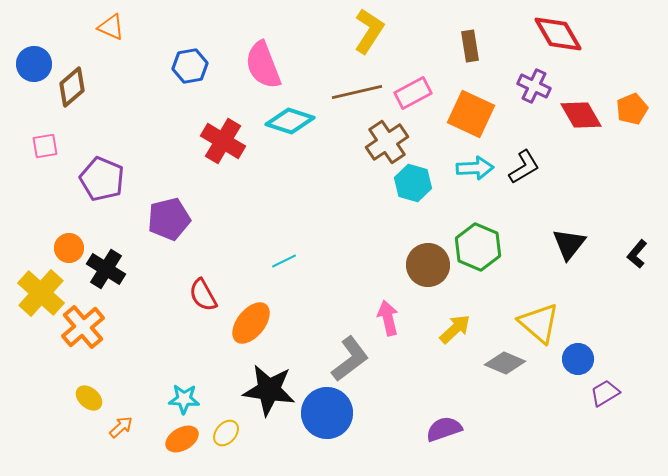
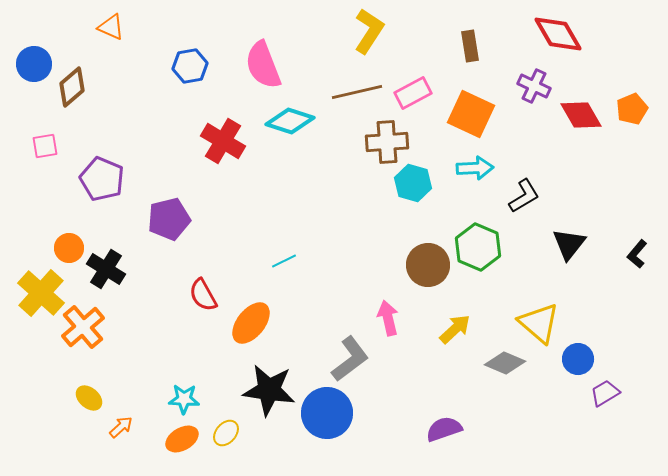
brown cross at (387, 142): rotated 30 degrees clockwise
black L-shape at (524, 167): moved 29 px down
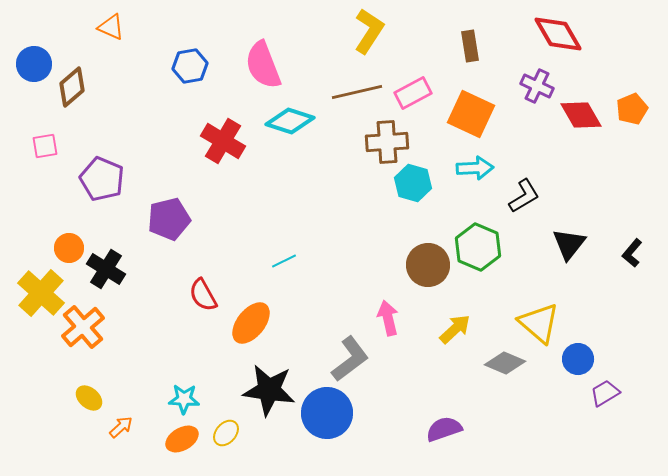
purple cross at (534, 86): moved 3 px right
black L-shape at (637, 254): moved 5 px left, 1 px up
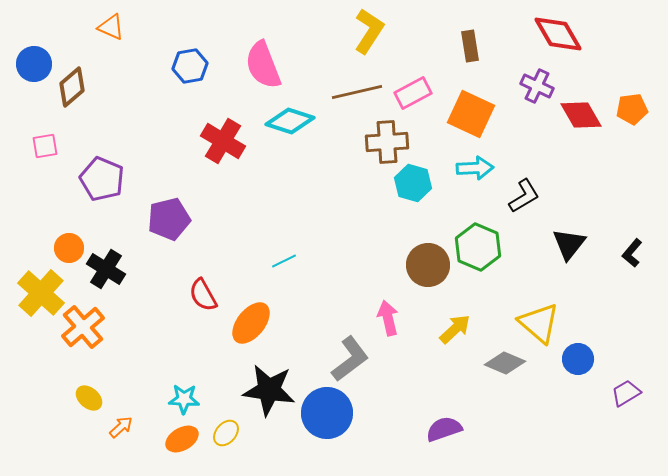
orange pentagon at (632, 109): rotated 16 degrees clockwise
purple trapezoid at (605, 393): moved 21 px right
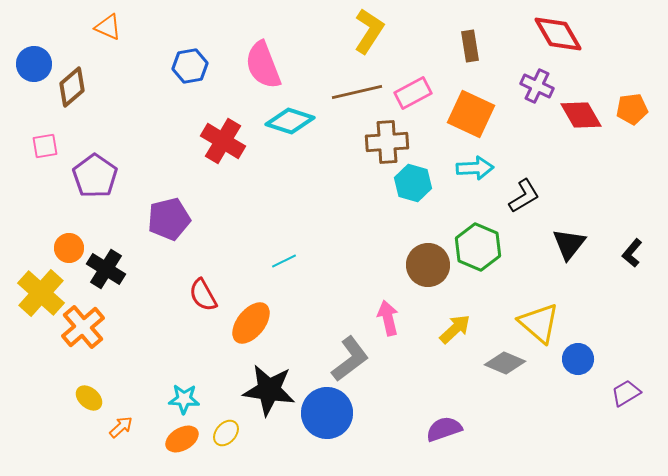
orange triangle at (111, 27): moved 3 px left
purple pentagon at (102, 179): moved 7 px left, 3 px up; rotated 12 degrees clockwise
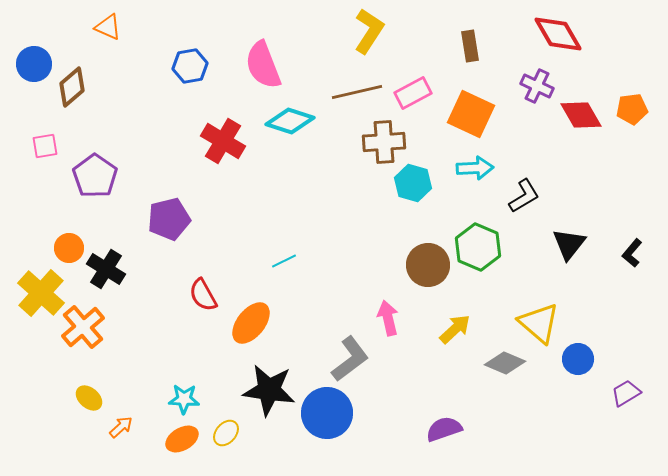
brown cross at (387, 142): moved 3 px left
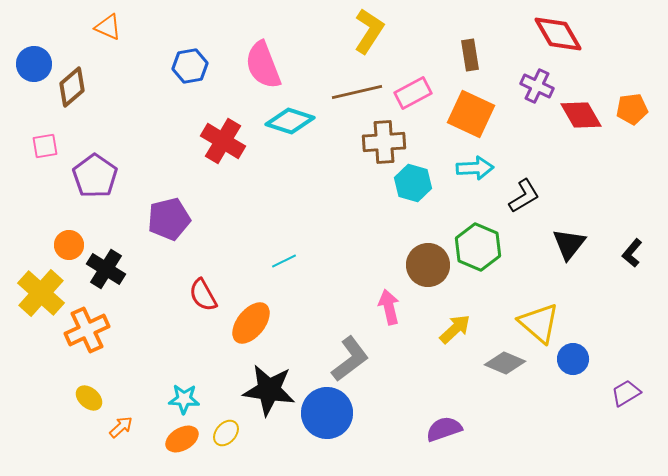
brown rectangle at (470, 46): moved 9 px down
orange circle at (69, 248): moved 3 px up
pink arrow at (388, 318): moved 1 px right, 11 px up
orange cross at (83, 327): moved 4 px right, 3 px down; rotated 15 degrees clockwise
blue circle at (578, 359): moved 5 px left
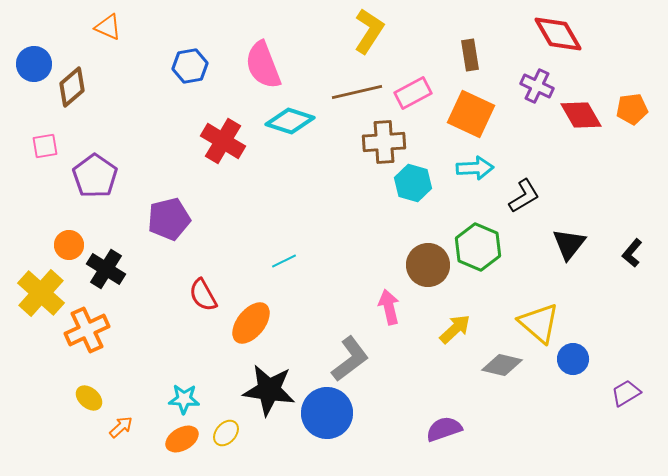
gray diamond at (505, 363): moved 3 px left, 2 px down; rotated 9 degrees counterclockwise
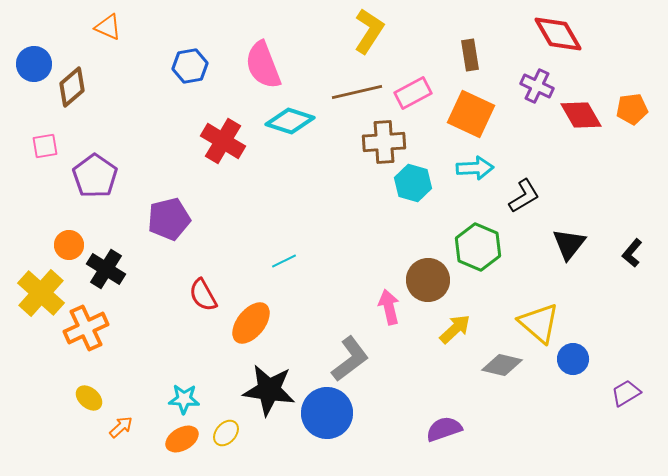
brown circle at (428, 265): moved 15 px down
orange cross at (87, 330): moved 1 px left, 2 px up
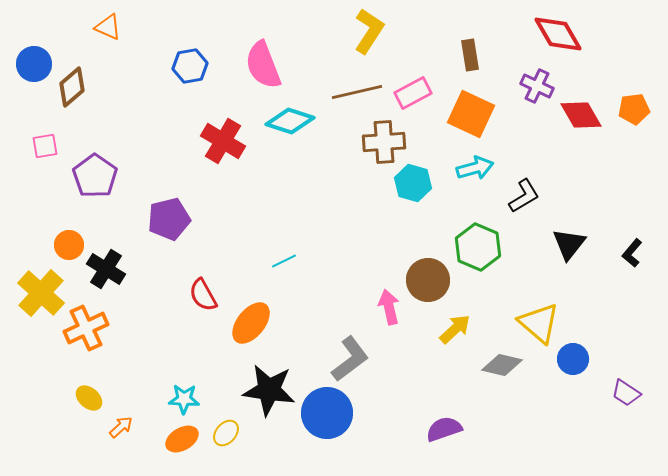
orange pentagon at (632, 109): moved 2 px right
cyan arrow at (475, 168): rotated 12 degrees counterclockwise
purple trapezoid at (626, 393): rotated 116 degrees counterclockwise
